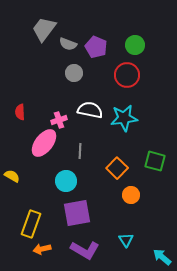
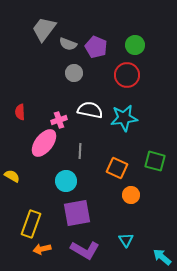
orange square: rotated 20 degrees counterclockwise
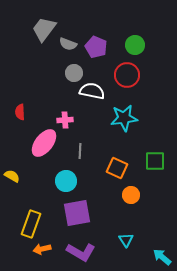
white semicircle: moved 2 px right, 19 px up
pink cross: moved 6 px right; rotated 14 degrees clockwise
green square: rotated 15 degrees counterclockwise
purple L-shape: moved 4 px left, 2 px down
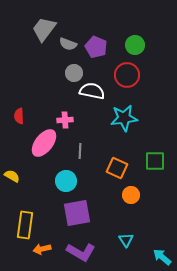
red semicircle: moved 1 px left, 4 px down
yellow rectangle: moved 6 px left, 1 px down; rotated 12 degrees counterclockwise
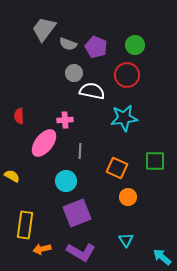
orange circle: moved 3 px left, 2 px down
purple square: rotated 12 degrees counterclockwise
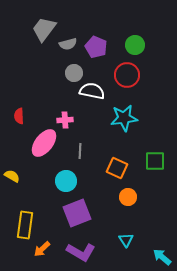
gray semicircle: rotated 36 degrees counterclockwise
orange arrow: rotated 30 degrees counterclockwise
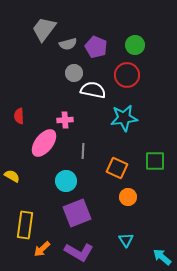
white semicircle: moved 1 px right, 1 px up
gray line: moved 3 px right
purple L-shape: moved 2 px left
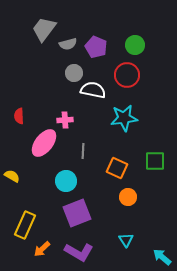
yellow rectangle: rotated 16 degrees clockwise
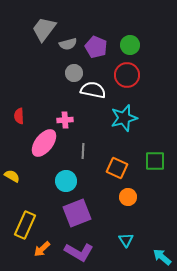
green circle: moved 5 px left
cyan star: rotated 8 degrees counterclockwise
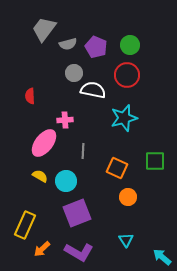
red semicircle: moved 11 px right, 20 px up
yellow semicircle: moved 28 px right
